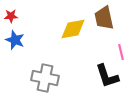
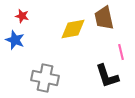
red star: moved 11 px right; rotated 16 degrees clockwise
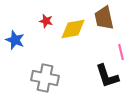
red star: moved 24 px right, 5 px down
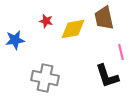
blue star: rotated 30 degrees counterclockwise
